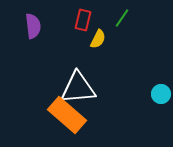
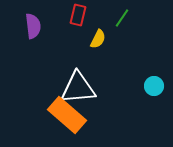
red rectangle: moved 5 px left, 5 px up
cyan circle: moved 7 px left, 8 px up
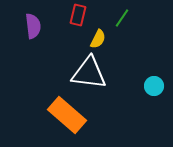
white triangle: moved 11 px right, 15 px up; rotated 12 degrees clockwise
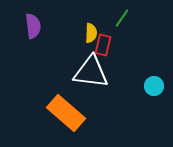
red rectangle: moved 25 px right, 30 px down
yellow semicircle: moved 7 px left, 6 px up; rotated 24 degrees counterclockwise
white triangle: moved 2 px right, 1 px up
orange rectangle: moved 1 px left, 2 px up
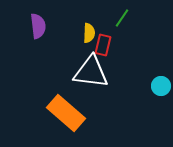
purple semicircle: moved 5 px right
yellow semicircle: moved 2 px left
cyan circle: moved 7 px right
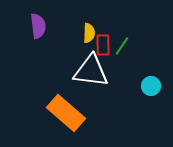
green line: moved 28 px down
red rectangle: rotated 15 degrees counterclockwise
white triangle: moved 1 px up
cyan circle: moved 10 px left
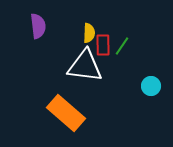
white triangle: moved 6 px left, 5 px up
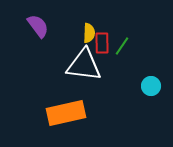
purple semicircle: rotated 30 degrees counterclockwise
red rectangle: moved 1 px left, 2 px up
white triangle: moved 1 px left, 1 px up
orange rectangle: rotated 54 degrees counterclockwise
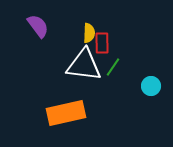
green line: moved 9 px left, 21 px down
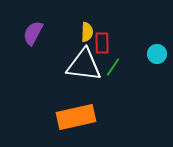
purple semicircle: moved 5 px left, 7 px down; rotated 115 degrees counterclockwise
yellow semicircle: moved 2 px left, 1 px up
cyan circle: moved 6 px right, 32 px up
orange rectangle: moved 10 px right, 4 px down
